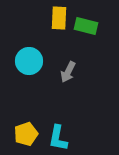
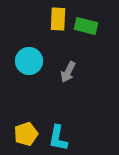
yellow rectangle: moved 1 px left, 1 px down
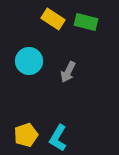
yellow rectangle: moved 5 px left; rotated 60 degrees counterclockwise
green rectangle: moved 4 px up
yellow pentagon: moved 1 px down
cyan L-shape: rotated 20 degrees clockwise
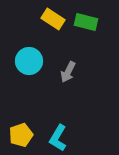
yellow pentagon: moved 5 px left
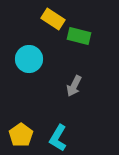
green rectangle: moved 7 px left, 14 px down
cyan circle: moved 2 px up
gray arrow: moved 6 px right, 14 px down
yellow pentagon: rotated 15 degrees counterclockwise
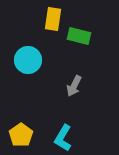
yellow rectangle: rotated 65 degrees clockwise
cyan circle: moved 1 px left, 1 px down
cyan L-shape: moved 5 px right
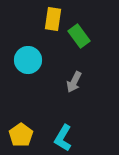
green rectangle: rotated 40 degrees clockwise
gray arrow: moved 4 px up
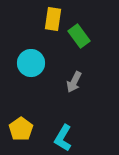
cyan circle: moved 3 px right, 3 px down
yellow pentagon: moved 6 px up
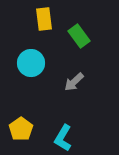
yellow rectangle: moved 9 px left; rotated 15 degrees counterclockwise
gray arrow: rotated 20 degrees clockwise
